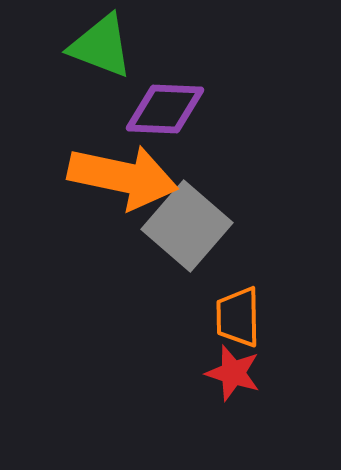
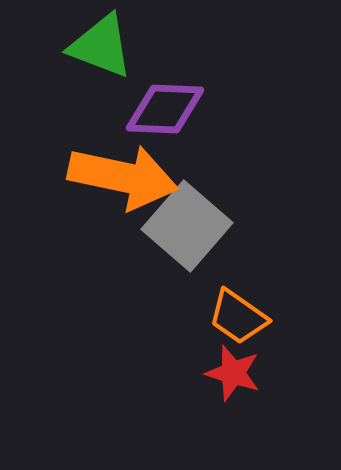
orange trapezoid: rotated 54 degrees counterclockwise
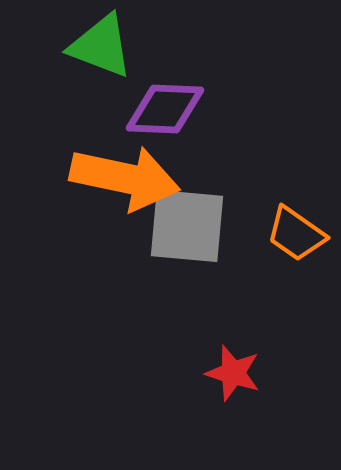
orange arrow: moved 2 px right, 1 px down
gray square: rotated 36 degrees counterclockwise
orange trapezoid: moved 58 px right, 83 px up
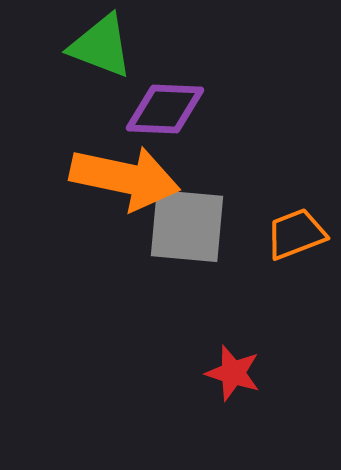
orange trapezoid: rotated 124 degrees clockwise
